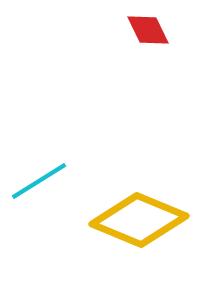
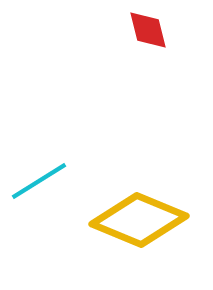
red diamond: rotated 12 degrees clockwise
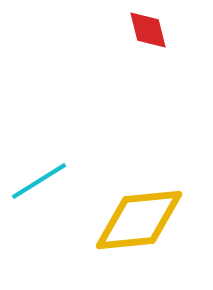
yellow diamond: rotated 28 degrees counterclockwise
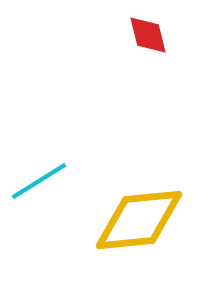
red diamond: moved 5 px down
